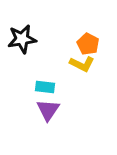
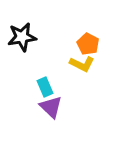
black star: moved 2 px up
cyan rectangle: rotated 60 degrees clockwise
purple triangle: moved 3 px right, 3 px up; rotated 20 degrees counterclockwise
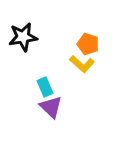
black star: moved 1 px right
orange pentagon: rotated 10 degrees counterclockwise
yellow L-shape: rotated 15 degrees clockwise
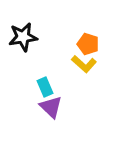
yellow L-shape: moved 2 px right
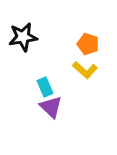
yellow L-shape: moved 1 px right, 6 px down
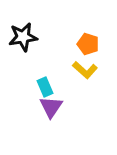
purple triangle: rotated 20 degrees clockwise
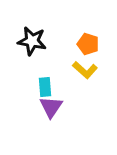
black star: moved 9 px right, 4 px down; rotated 20 degrees clockwise
cyan rectangle: rotated 18 degrees clockwise
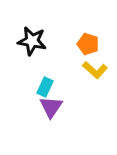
yellow L-shape: moved 10 px right
cyan rectangle: rotated 30 degrees clockwise
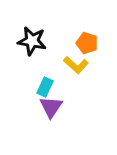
orange pentagon: moved 1 px left, 1 px up
yellow L-shape: moved 19 px left, 5 px up
